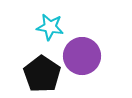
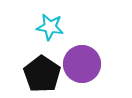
purple circle: moved 8 px down
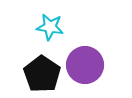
purple circle: moved 3 px right, 1 px down
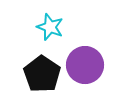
cyan star: rotated 12 degrees clockwise
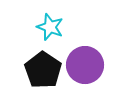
black pentagon: moved 1 px right, 4 px up
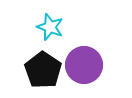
purple circle: moved 1 px left
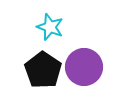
purple circle: moved 2 px down
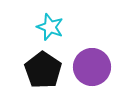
purple circle: moved 8 px right
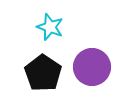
black pentagon: moved 3 px down
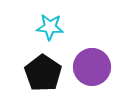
cyan star: rotated 16 degrees counterclockwise
